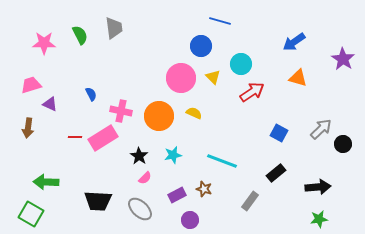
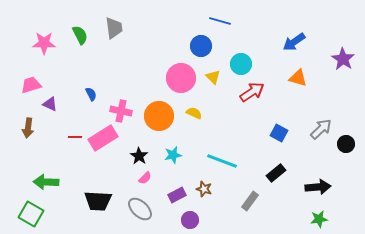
black circle: moved 3 px right
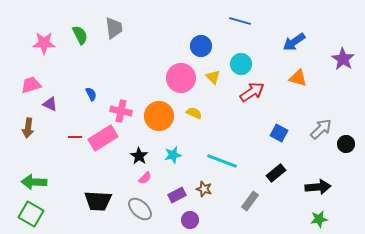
blue line: moved 20 px right
green arrow: moved 12 px left
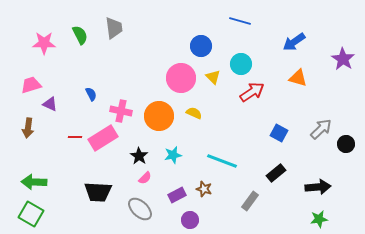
black trapezoid: moved 9 px up
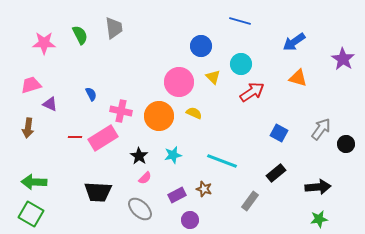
pink circle: moved 2 px left, 4 px down
gray arrow: rotated 10 degrees counterclockwise
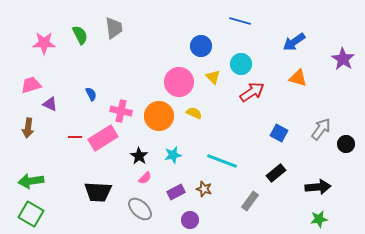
green arrow: moved 3 px left, 1 px up; rotated 10 degrees counterclockwise
purple rectangle: moved 1 px left, 3 px up
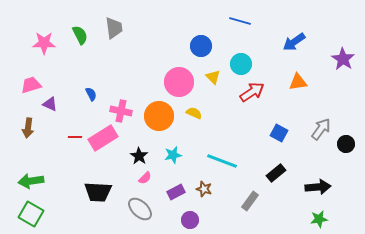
orange triangle: moved 4 px down; rotated 24 degrees counterclockwise
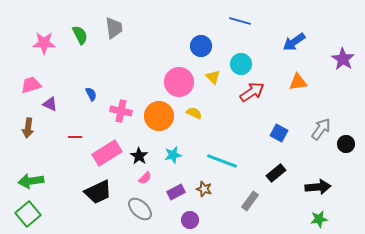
pink rectangle: moved 4 px right, 15 px down
black trapezoid: rotated 28 degrees counterclockwise
green square: moved 3 px left; rotated 20 degrees clockwise
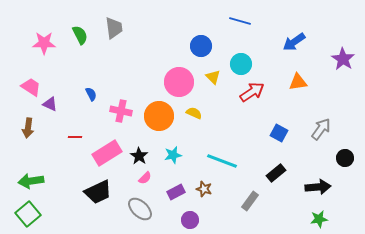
pink trapezoid: moved 2 px down; rotated 50 degrees clockwise
black circle: moved 1 px left, 14 px down
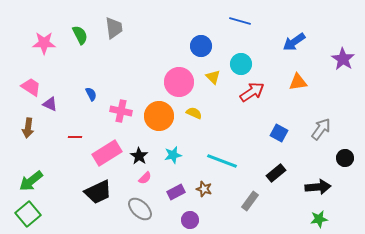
green arrow: rotated 30 degrees counterclockwise
